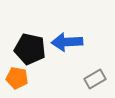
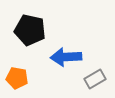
blue arrow: moved 1 px left, 15 px down
black pentagon: moved 19 px up
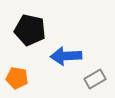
blue arrow: moved 1 px up
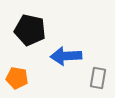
gray rectangle: moved 3 px right, 1 px up; rotated 50 degrees counterclockwise
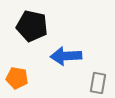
black pentagon: moved 2 px right, 4 px up
gray rectangle: moved 5 px down
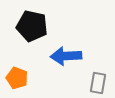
orange pentagon: rotated 10 degrees clockwise
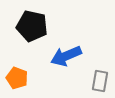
blue arrow: rotated 20 degrees counterclockwise
gray rectangle: moved 2 px right, 2 px up
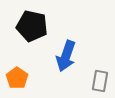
blue arrow: rotated 48 degrees counterclockwise
orange pentagon: rotated 15 degrees clockwise
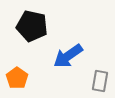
blue arrow: moved 2 px right; rotated 36 degrees clockwise
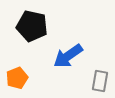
orange pentagon: rotated 15 degrees clockwise
